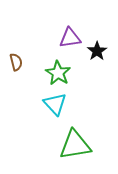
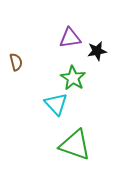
black star: rotated 24 degrees clockwise
green star: moved 15 px right, 5 px down
cyan triangle: moved 1 px right
green triangle: rotated 28 degrees clockwise
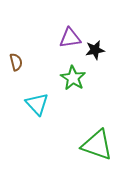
black star: moved 2 px left, 1 px up
cyan triangle: moved 19 px left
green triangle: moved 22 px right
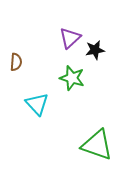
purple triangle: rotated 35 degrees counterclockwise
brown semicircle: rotated 18 degrees clockwise
green star: moved 1 px left; rotated 15 degrees counterclockwise
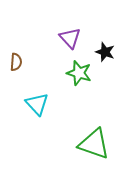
purple triangle: rotated 30 degrees counterclockwise
black star: moved 10 px right, 2 px down; rotated 30 degrees clockwise
green star: moved 7 px right, 5 px up
green triangle: moved 3 px left, 1 px up
